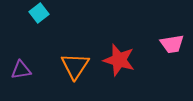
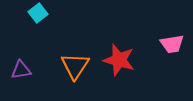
cyan square: moved 1 px left
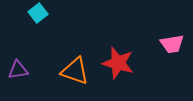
red star: moved 1 px left, 3 px down
orange triangle: moved 5 px down; rotated 44 degrees counterclockwise
purple triangle: moved 3 px left
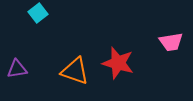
pink trapezoid: moved 1 px left, 2 px up
purple triangle: moved 1 px left, 1 px up
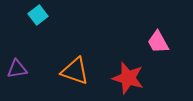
cyan square: moved 2 px down
pink trapezoid: moved 13 px left; rotated 70 degrees clockwise
red star: moved 10 px right, 15 px down
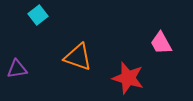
pink trapezoid: moved 3 px right, 1 px down
orange triangle: moved 3 px right, 14 px up
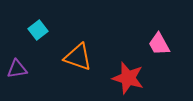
cyan square: moved 15 px down
pink trapezoid: moved 2 px left, 1 px down
